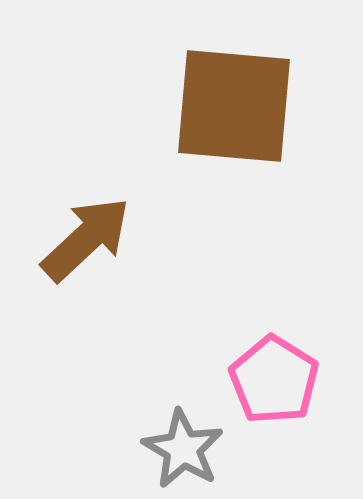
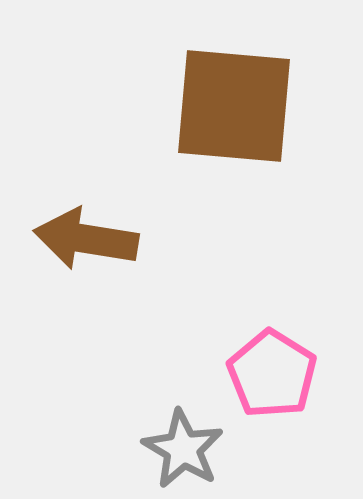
brown arrow: rotated 128 degrees counterclockwise
pink pentagon: moved 2 px left, 6 px up
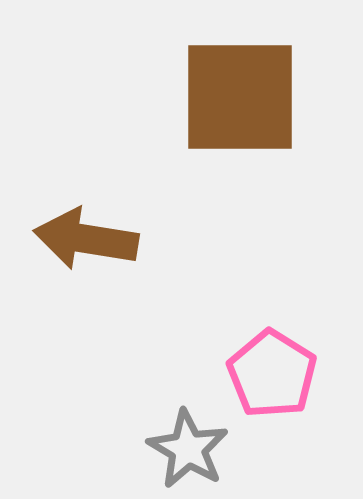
brown square: moved 6 px right, 9 px up; rotated 5 degrees counterclockwise
gray star: moved 5 px right
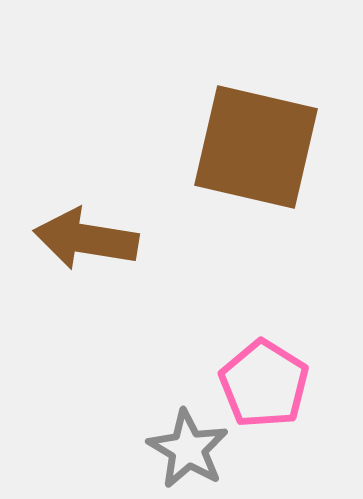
brown square: moved 16 px right, 50 px down; rotated 13 degrees clockwise
pink pentagon: moved 8 px left, 10 px down
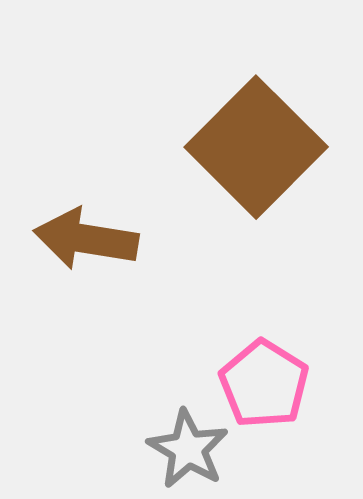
brown square: rotated 32 degrees clockwise
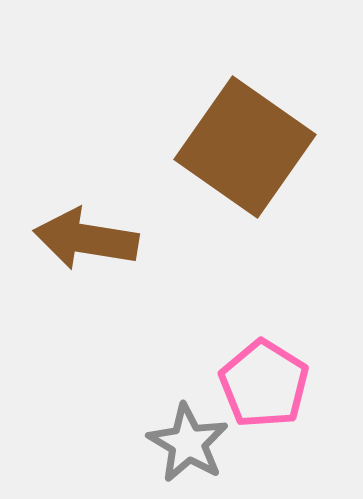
brown square: moved 11 px left; rotated 10 degrees counterclockwise
gray star: moved 6 px up
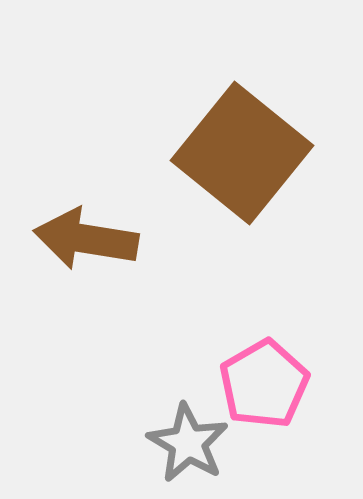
brown square: moved 3 px left, 6 px down; rotated 4 degrees clockwise
pink pentagon: rotated 10 degrees clockwise
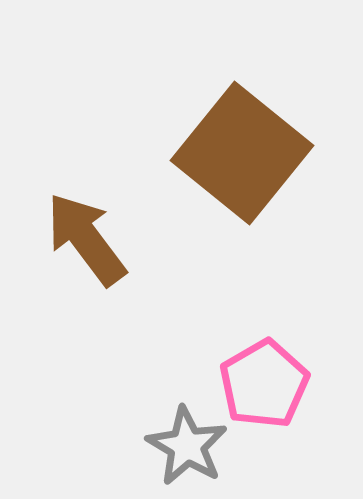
brown arrow: rotated 44 degrees clockwise
gray star: moved 1 px left, 3 px down
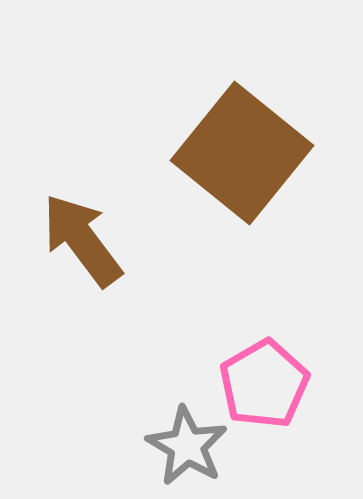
brown arrow: moved 4 px left, 1 px down
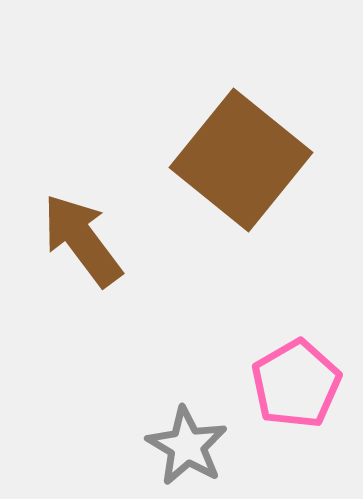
brown square: moved 1 px left, 7 px down
pink pentagon: moved 32 px right
